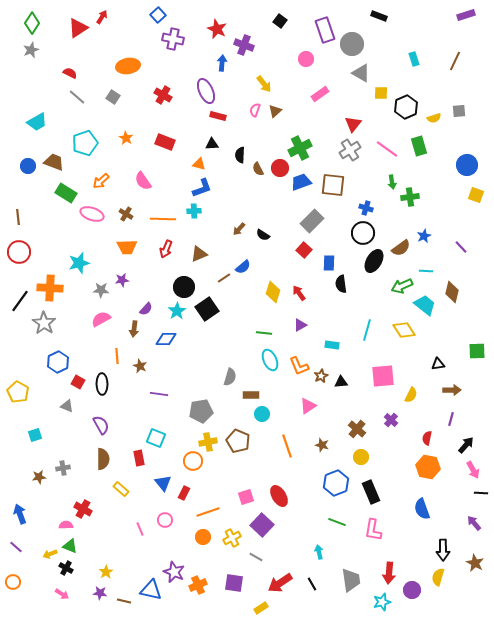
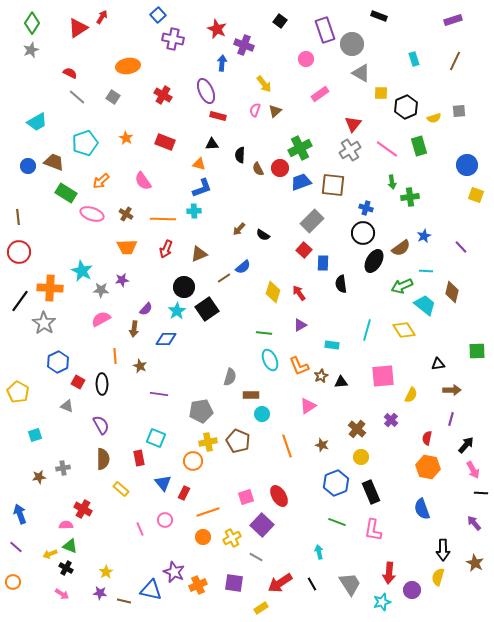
purple rectangle at (466, 15): moved 13 px left, 5 px down
cyan star at (79, 263): moved 3 px right, 8 px down; rotated 30 degrees counterclockwise
blue rectangle at (329, 263): moved 6 px left
orange line at (117, 356): moved 2 px left
gray trapezoid at (351, 580): moved 1 px left, 4 px down; rotated 25 degrees counterclockwise
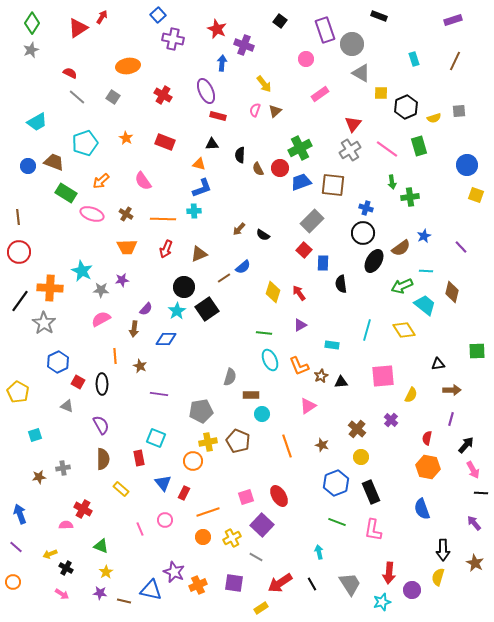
green triangle at (70, 546): moved 31 px right
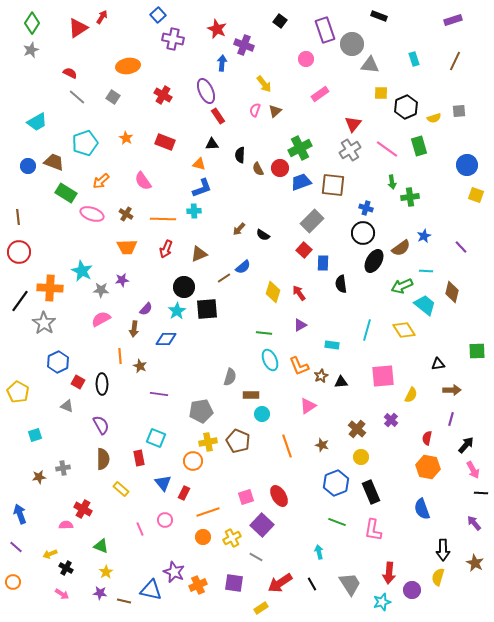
gray triangle at (361, 73): moved 9 px right, 8 px up; rotated 24 degrees counterclockwise
red rectangle at (218, 116): rotated 42 degrees clockwise
black square at (207, 309): rotated 30 degrees clockwise
orange line at (115, 356): moved 5 px right
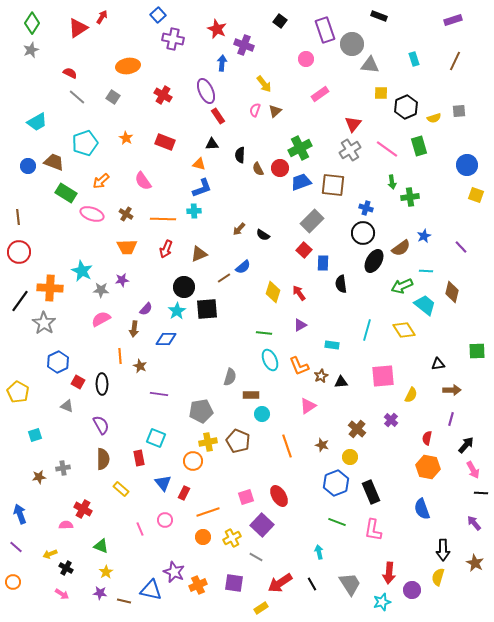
yellow circle at (361, 457): moved 11 px left
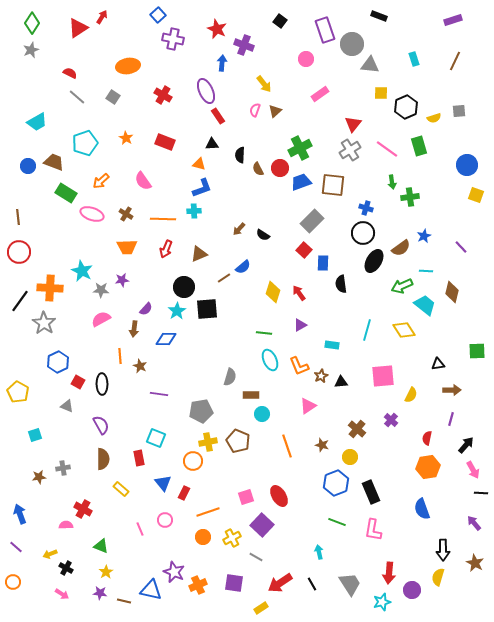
orange hexagon at (428, 467): rotated 20 degrees counterclockwise
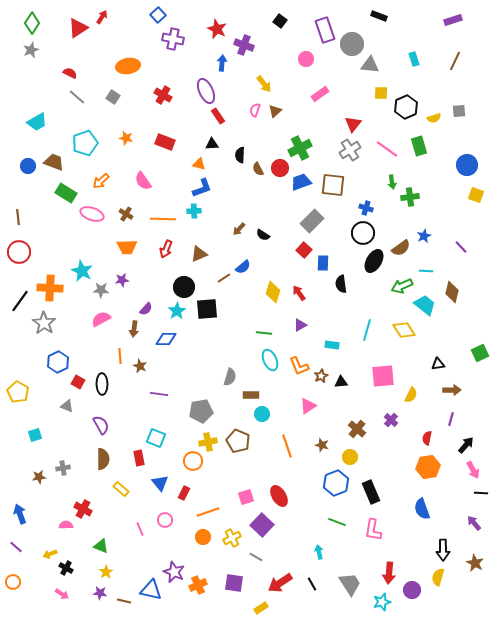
orange star at (126, 138): rotated 16 degrees counterclockwise
green square at (477, 351): moved 3 px right, 2 px down; rotated 24 degrees counterclockwise
blue triangle at (163, 483): moved 3 px left
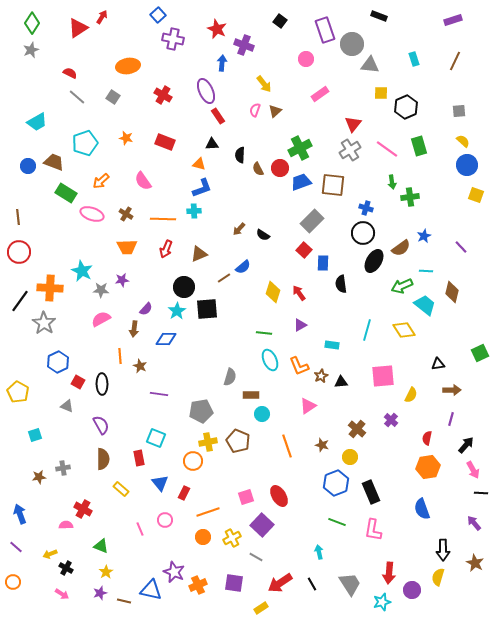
yellow semicircle at (434, 118): moved 29 px right, 23 px down; rotated 120 degrees counterclockwise
purple star at (100, 593): rotated 24 degrees counterclockwise
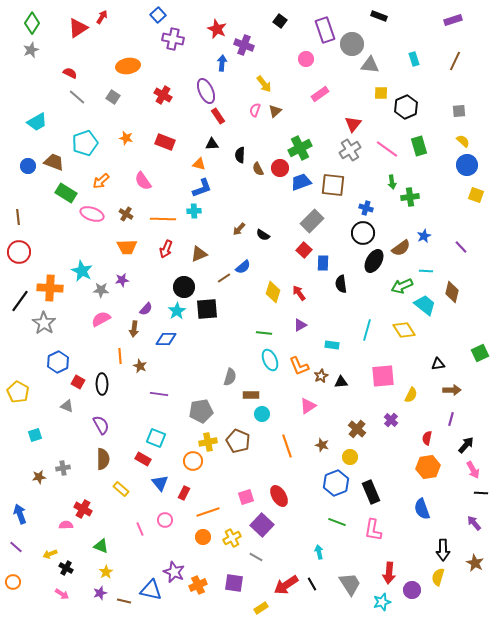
red rectangle at (139, 458): moved 4 px right, 1 px down; rotated 49 degrees counterclockwise
red arrow at (280, 583): moved 6 px right, 2 px down
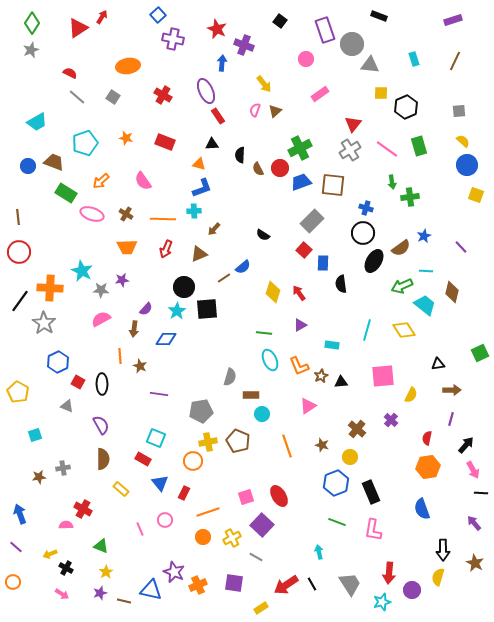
brown arrow at (239, 229): moved 25 px left
